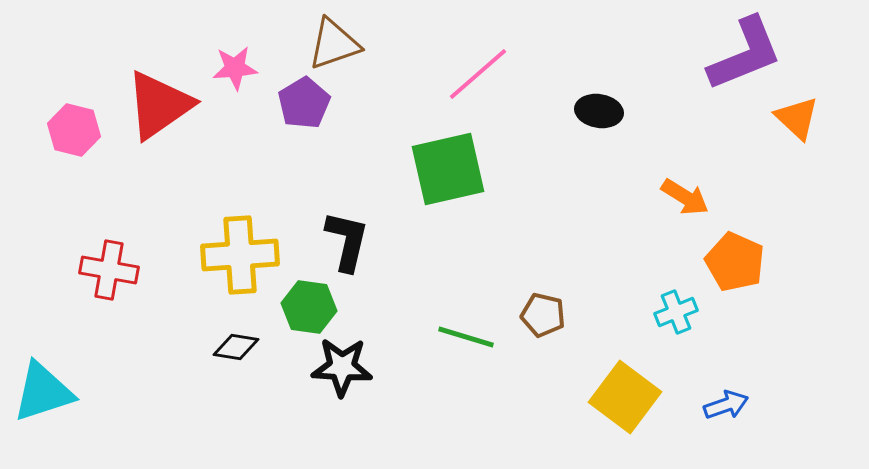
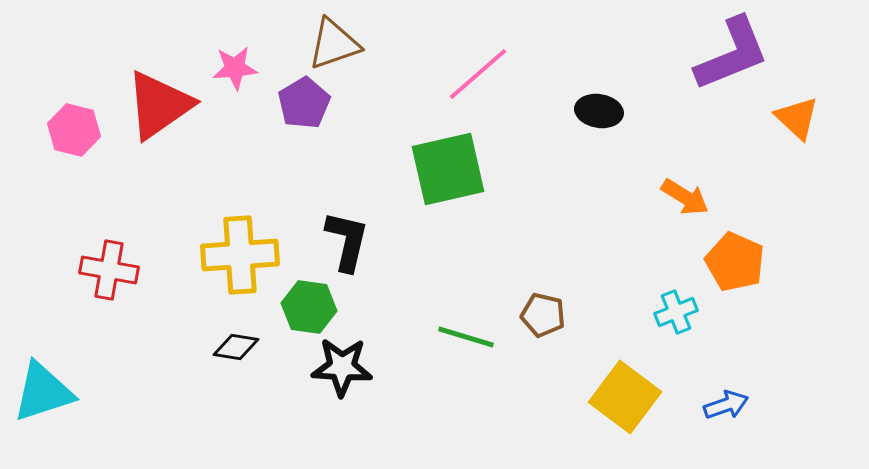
purple L-shape: moved 13 px left
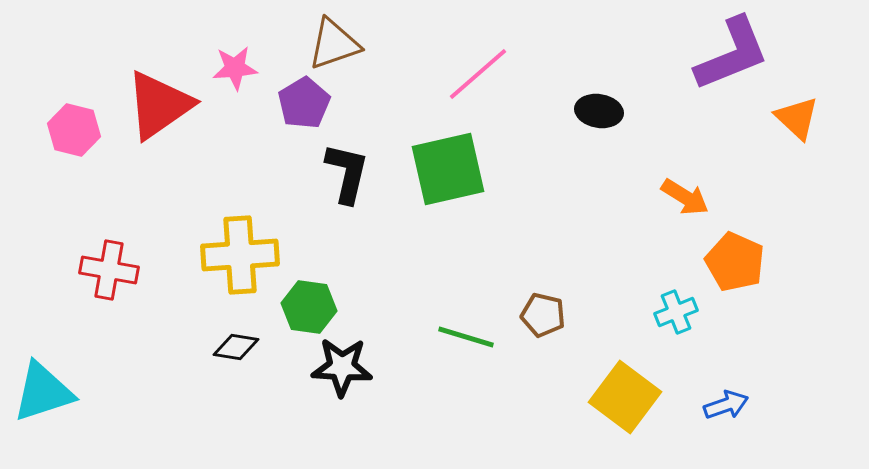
black L-shape: moved 68 px up
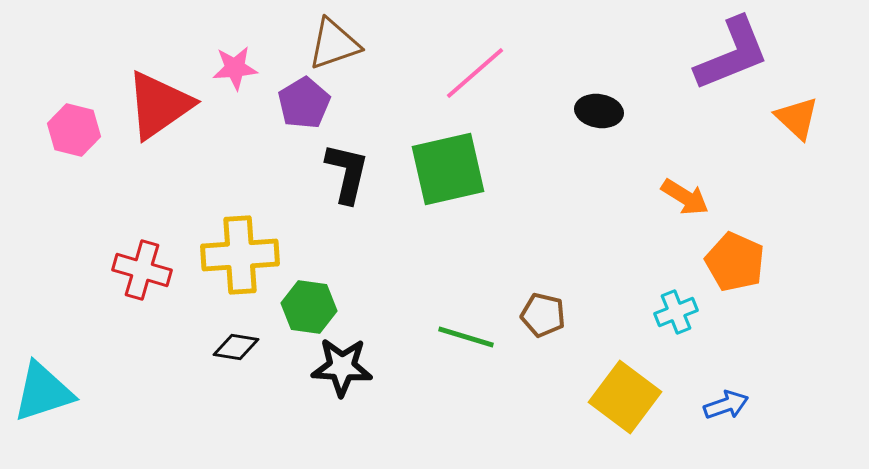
pink line: moved 3 px left, 1 px up
red cross: moved 33 px right; rotated 6 degrees clockwise
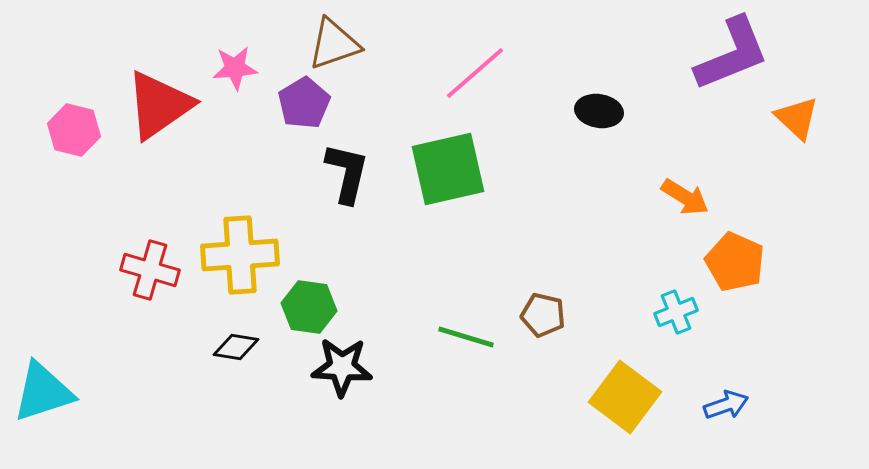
red cross: moved 8 px right
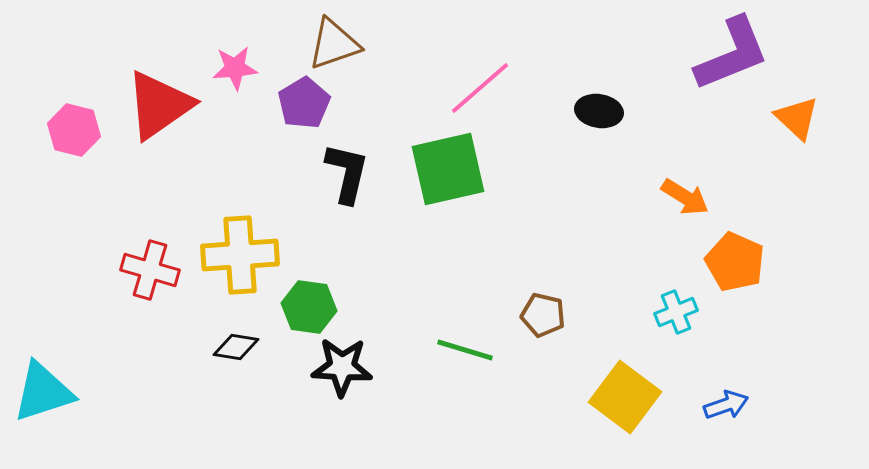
pink line: moved 5 px right, 15 px down
green line: moved 1 px left, 13 px down
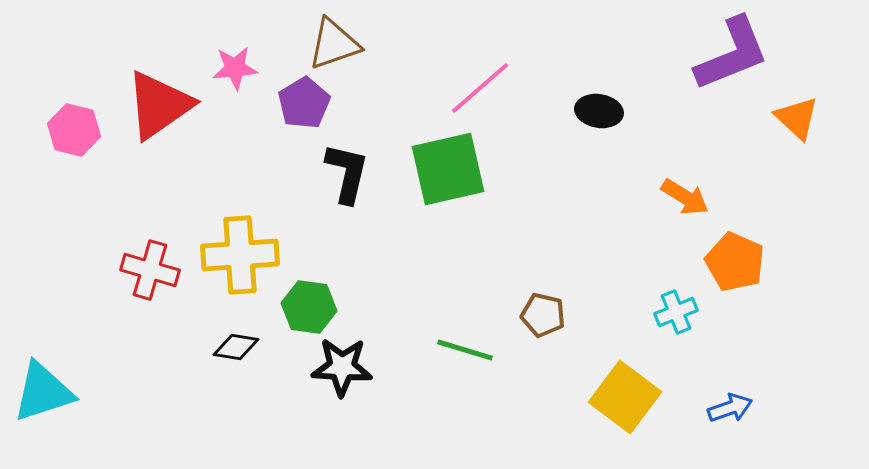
blue arrow: moved 4 px right, 3 px down
